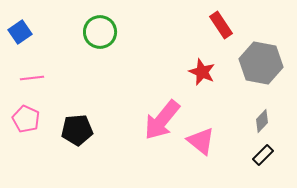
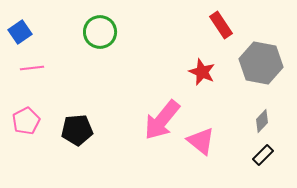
pink line: moved 10 px up
pink pentagon: moved 2 px down; rotated 20 degrees clockwise
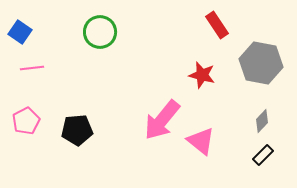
red rectangle: moved 4 px left
blue square: rotated 20 degrees counterclockwise
red star: moved 3 px down; rotated 8 degrees counterclockwise
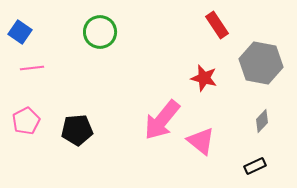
red star: moved 2 px right, 3 px down
black rectangle: moved 8 px left, 11 px down; rotated 20 degrees clockwise
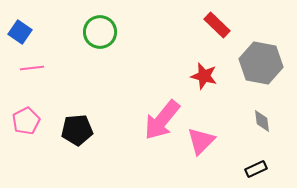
red rectangle: rotated 12 degrees counterclockwise
red star: moved 2 px up
gray diamond: rotated 50 degrees counterclockwise
pink triangle: rotated 36 degrees clockwise
black rectangle: moved 1 px right, 3 px down
